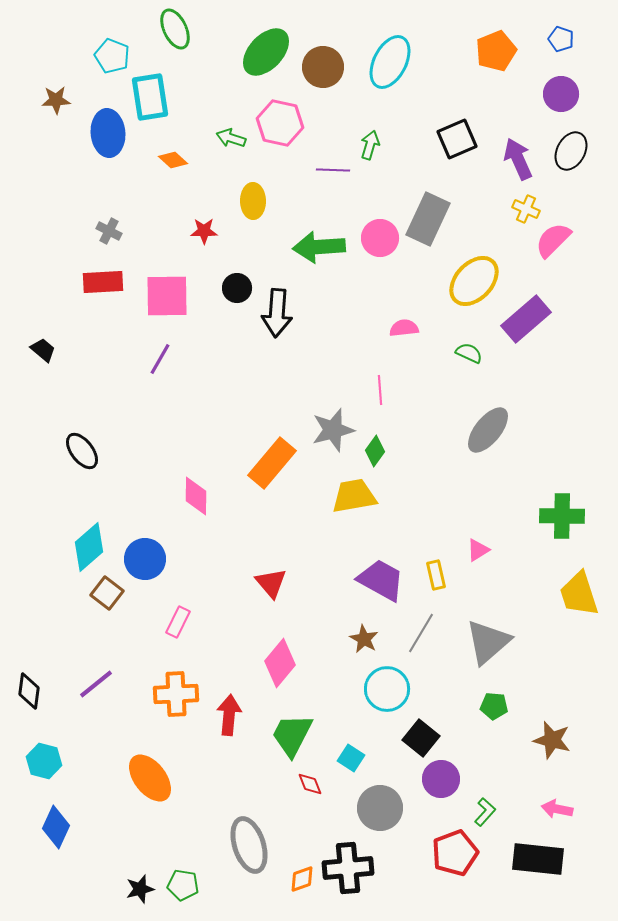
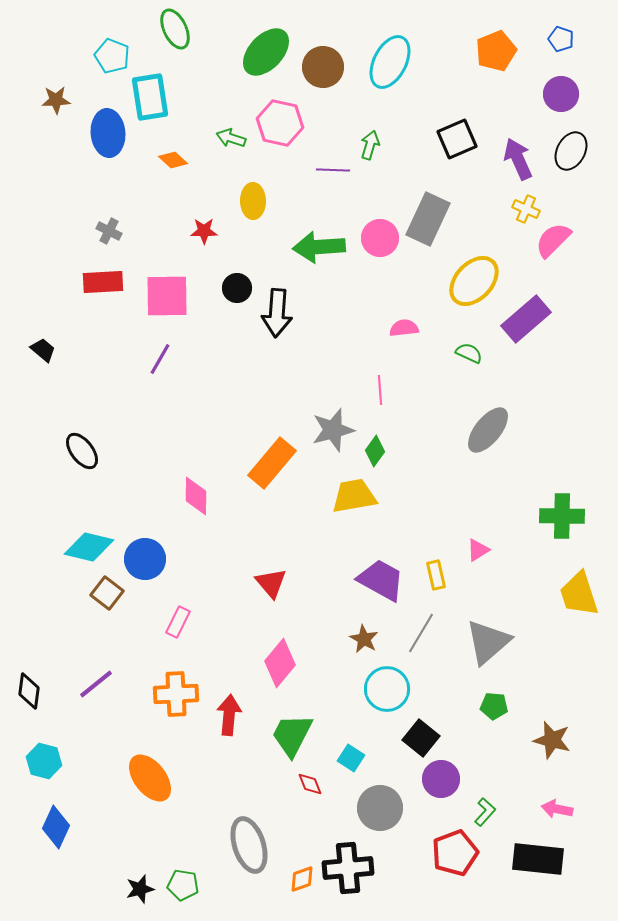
cyan diamond at (89, 547): rotated 54 degrees clockwise
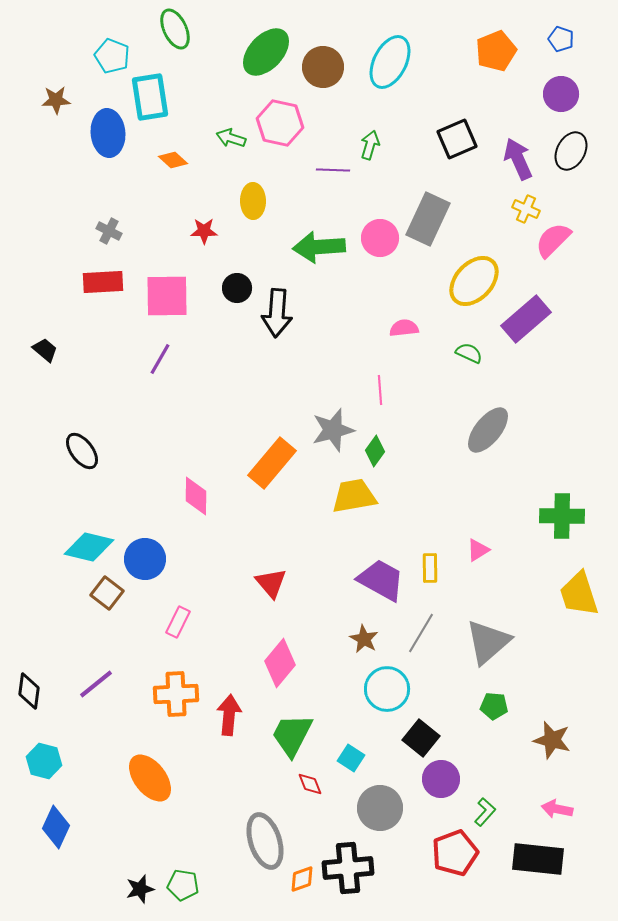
black trapezoid at (43, 350): moved 2 px right
yellow rectangle at (436, 575): moved 6 px left, 7 px up; rotated 12 degrees clockwise
gray ellipse at (249, 845): moved 16 px right, 4 px up
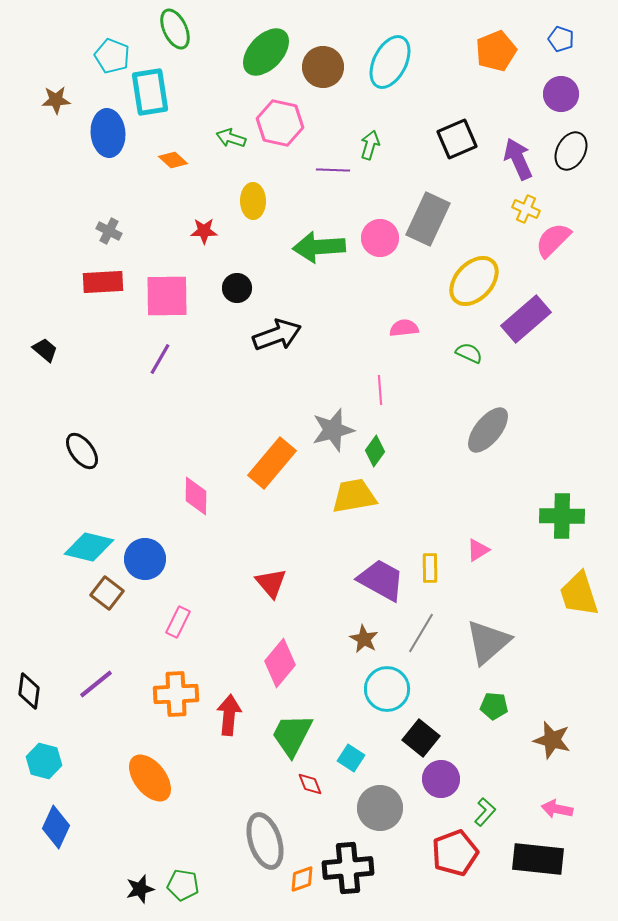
cyan rectangle at (150, 97): moved 5 px up
black arrow at (277, 313): moved 22 px down; rotated 114 degrees counterclockwise
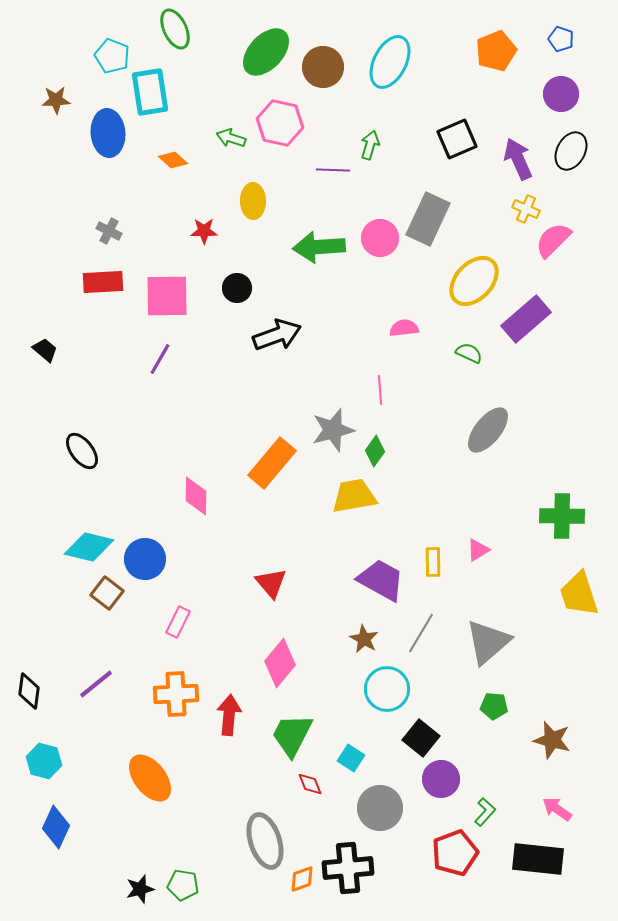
yellow rectangle at (430, 568): moved 3 px right, 6 px up
pink arrow at (557, 809): rotated 24 degrees clockwise
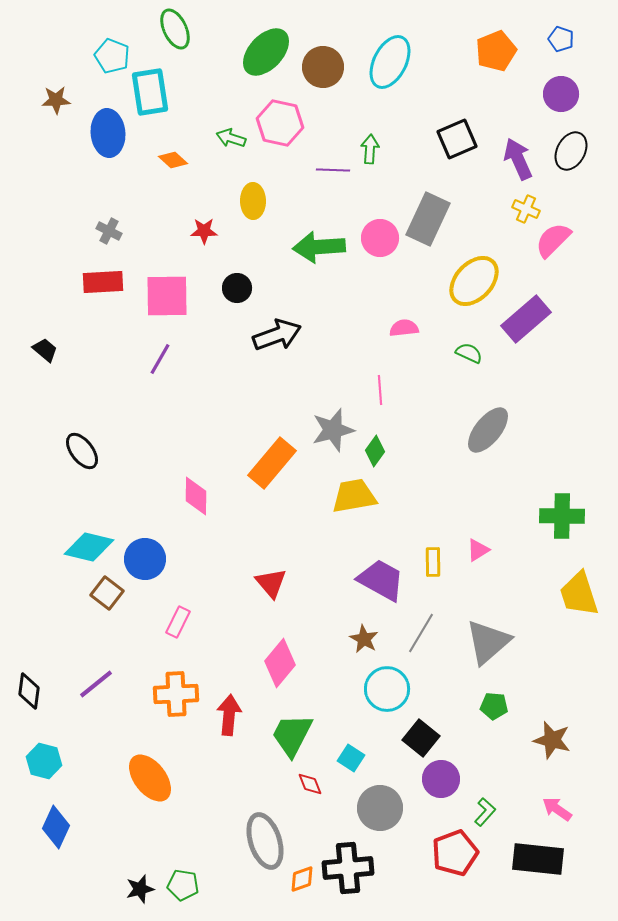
green arrow at (370, 145): moved 4 px down; rotated 12 degrees counterclockwise
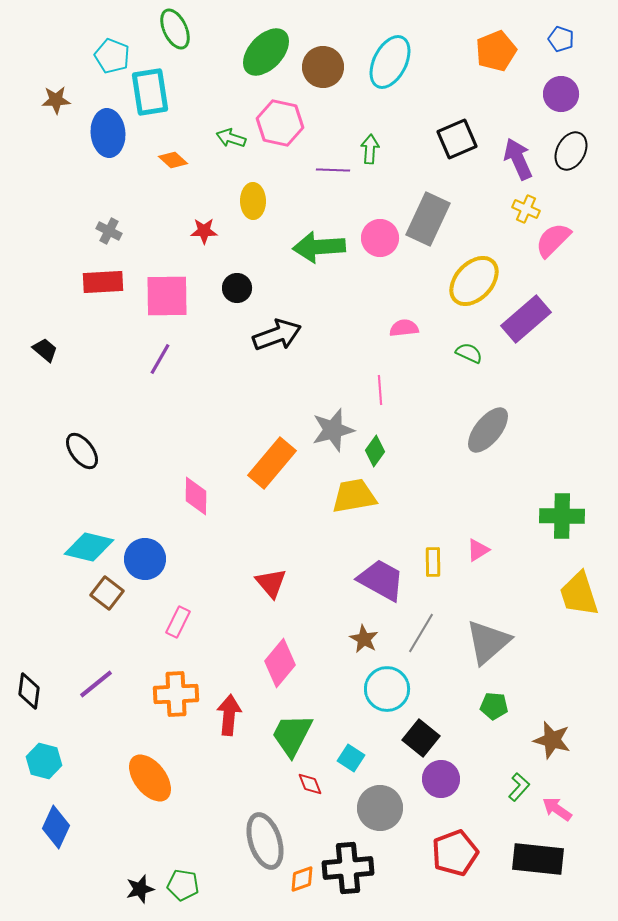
green L-shape at (485, 812): moved 34 px right, 25 px up
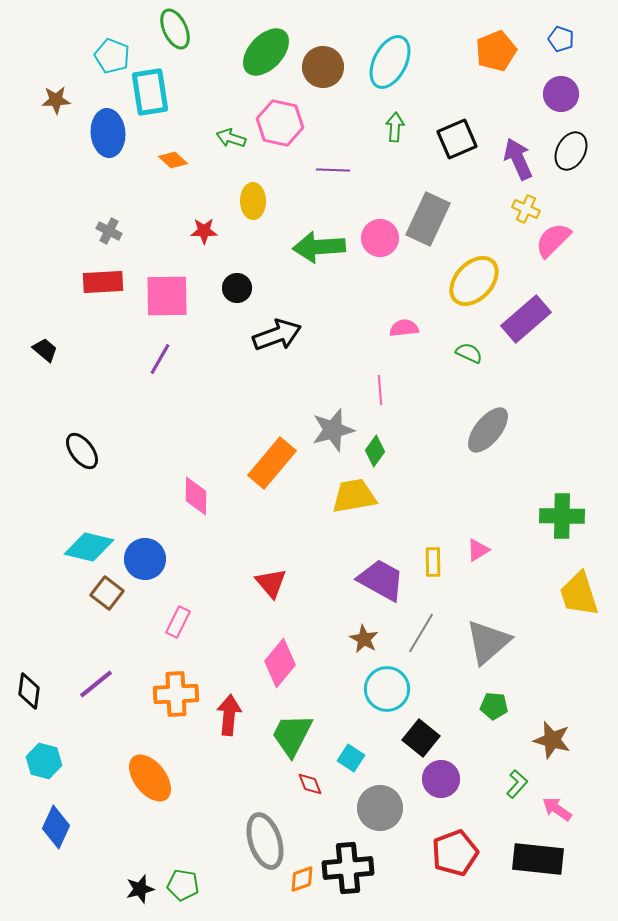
green arrow at (370, 149): moved 25 px right, 22 px up
green L-shape at (519, 787): moved 2 px left, 3 px up
